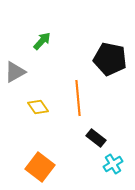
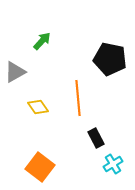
black rectangle: rotated 24 degrees clockwise
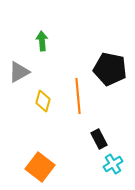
green arrow: rotated 48 degrees counterclockwise
black pentagon: moved 10 px down
gray triangle: moved 4 px right
orange line: moved 2 px up
yellow diamond: moved 5 px right, 6 px up; rotated 50 degrees clockwise
black rectangle: moved 3 px right, 1 px down
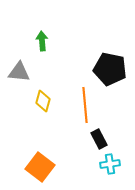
gray triangle: rotated 35 degrees clockwise
orange line: moved 7 px right, 9 px down
cyan cross: moved 3 px left; rotated 24 degrees clockwise
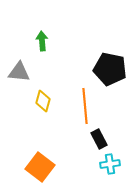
orange line: moved 1 px down
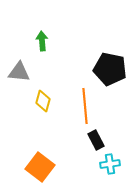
black rectangle: moved 3 px left, 1 px down
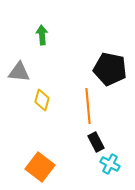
green arrow: moved 6 px up
yellow diamond: moved 1 px left, 1 px up
orange line: moved 3 px right
black rectangle: moved 2 px down
cyan cross: rotated 36 degrees clockwise
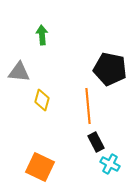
orange square: rotated 12 degrees counterclockwise
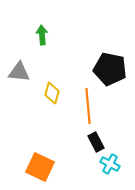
yellow diamond: moved 10 px right, 7 px up
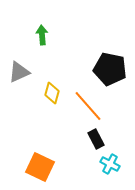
gray triangle: rotated 30 degrees counterclockwise
orange line: rotated 36 degrees counterclockwise
black rectangle: moved 3 px up
